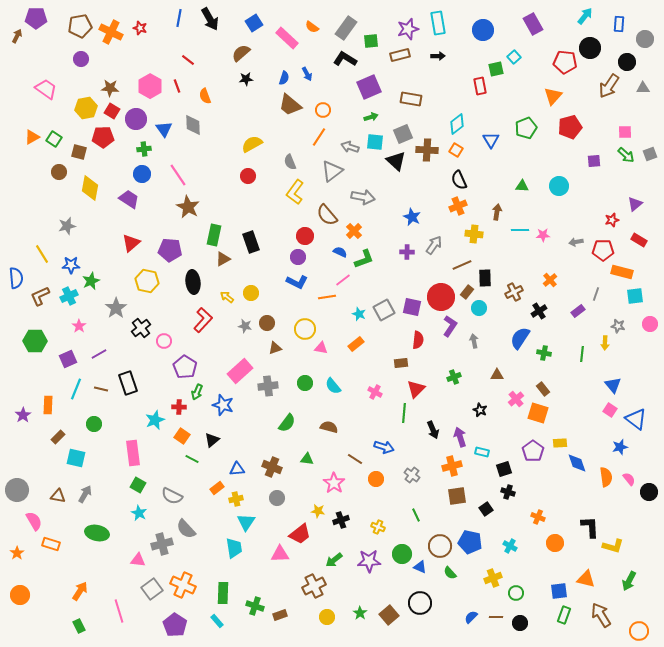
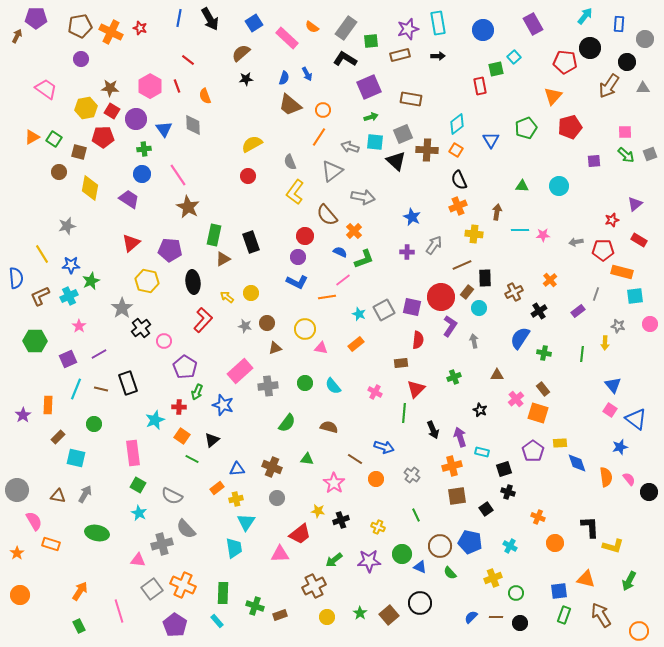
gray star at (116, 308): moved 6 px right
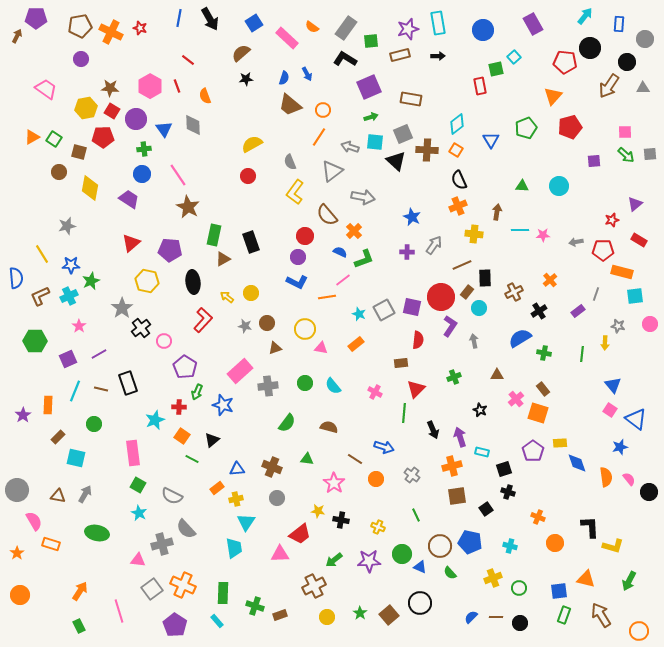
gray square at (650, 154): rotated 16 degrees clockwise
blue semicircle at (520, 338): rotated 25 degrees clockwise
cyan line at (76, 389): moved 1 px left, 2 px down
black cross at (341, 520): rotated 28 degrees clockwise
cyan cross at (510, 546): rotated 16 degrees counterclockwise
green circle at (516, 593): moved 3 px right, 5 px up
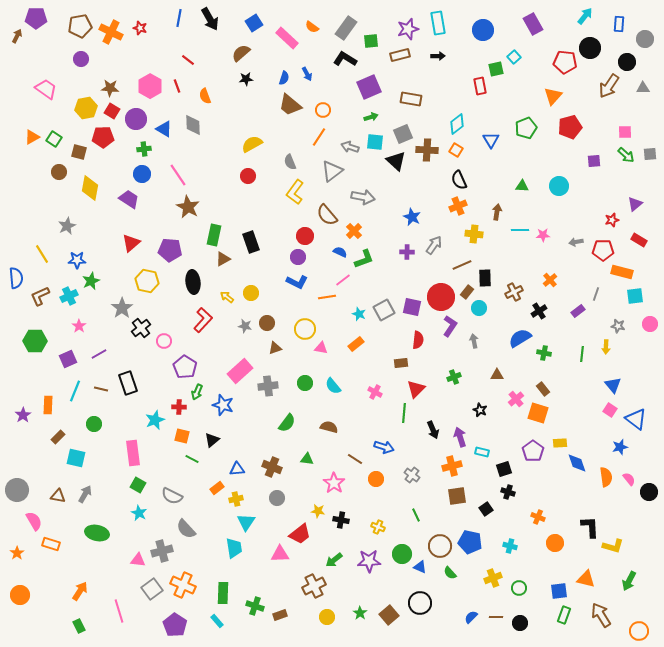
blue triangle at (164, 129): rotated 24 degrees counterclockwise
gray star at (67, 226): rotated 12 degrees counterclockwise
blue star at (71, 265): moved 6 px right, 5 px up
yellow arrow at (605, 343): moved 1 px right, 4 px down
orange square at (182, 436): rotated 21 degrees counterclockwise
gray cross at (162, 544): moved 7 px down
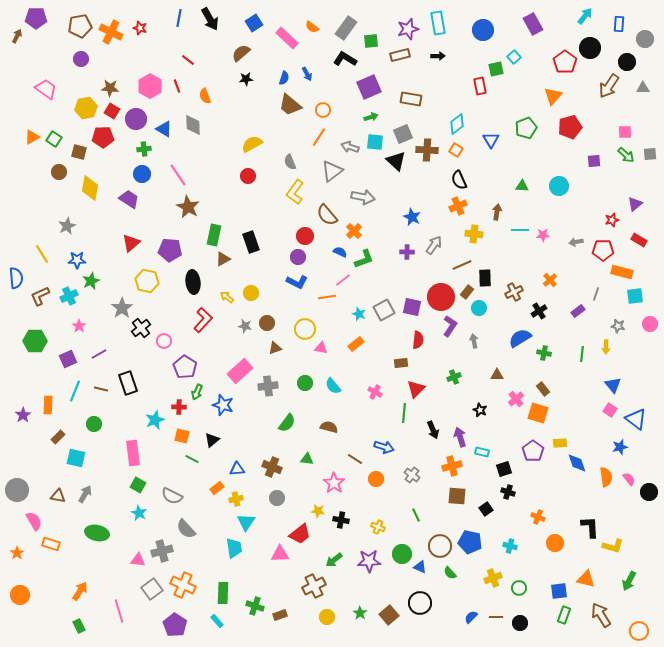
red pentagon at (565, 62): rotated 30 degrees clockwise
brown square at (457, 496): rotated 12 degrees clockwise
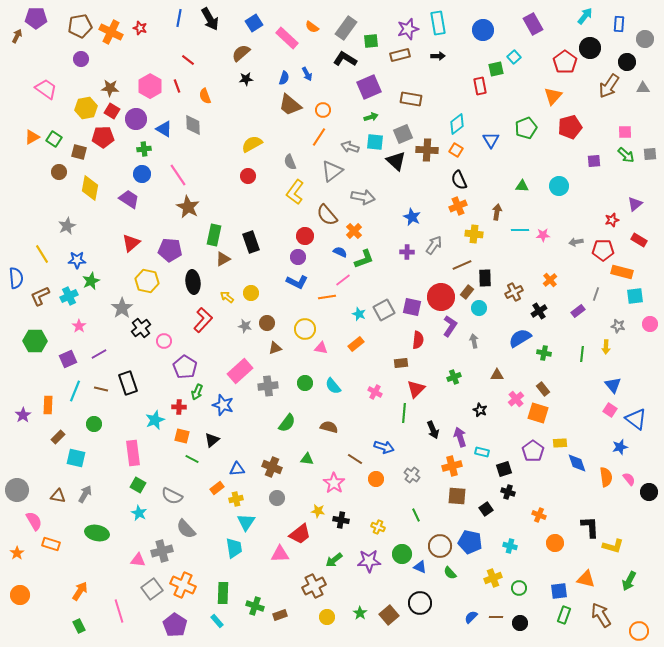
orange cross at (538, 517): moved 1 px right, 2 px up
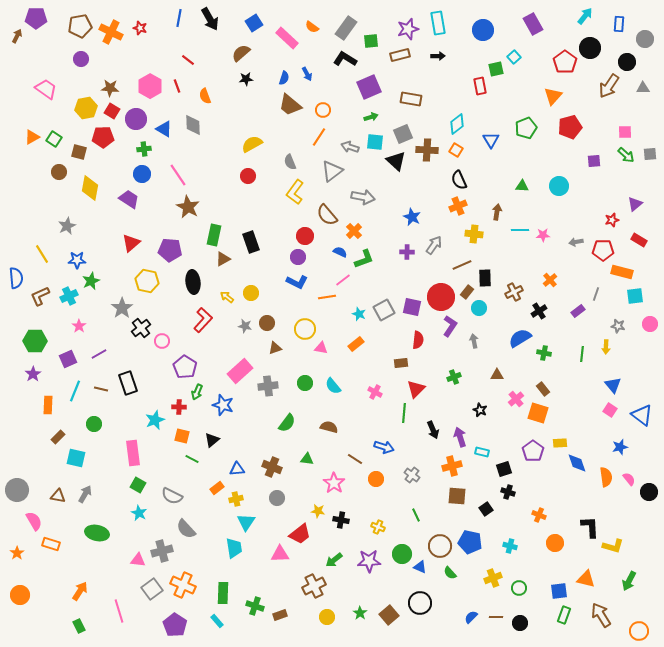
pink circle at (164, 341): moved 2 px left
purple star at (23, 415): moved 10 px right, 41 px up
blue triangle at (636, 419): moved 6 px right, 4 px up
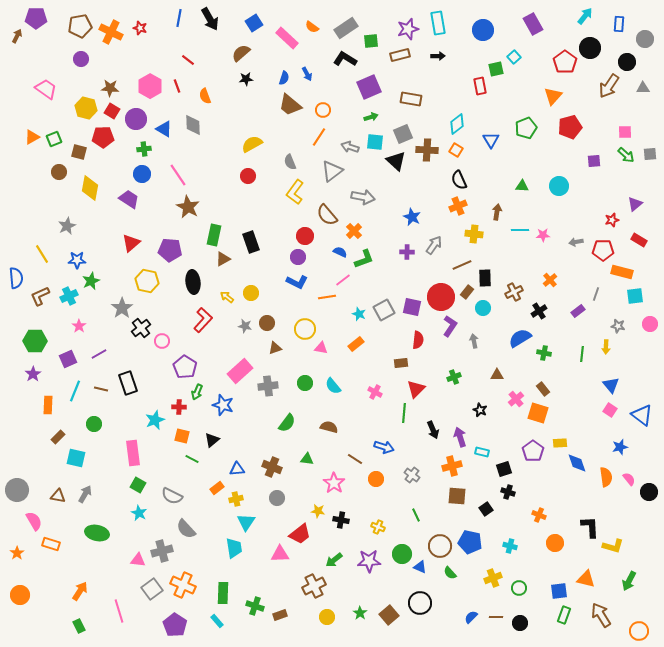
gray rectangle at (346, 28): rotated 20 degrees clockwise
yellow hexagon at (86, 108): rotated 25 degrees clockwise
green square at (54, 139): rotated 35 degrees clockwise
cyan circle at (479, 308): moved 4 px right
blue triangle at (613, 385): moved 2 px left
